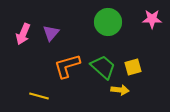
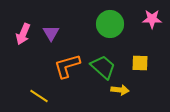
green circle: moved 2 px right, 2 px down
purple triangle: rotated 12 degrees counterclockwise
yellow square: moved 7 px right, 4 px up; rotated 18 degrees clockwise
yellow line: rotated 18 degrees clockwise
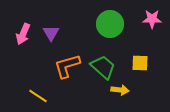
yellow line: moved 1 px left
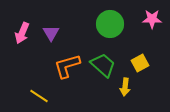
pink arrow: moved 1 px left, 1 px up
yellow square: rotated 30 degrees counterclockwise
green trapezoid: moved 2 px up
yellow arrow: moved 5 px right, 3 px up; rotated 90 degrees clockwise
yellow line: moved 1 px right
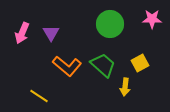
orange L-shape: rotated 124 degrees counterclockwise
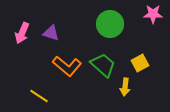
pink star: moved 1 px right, 5 px up
purple triangle: rotated 42 degrees counterclockwise
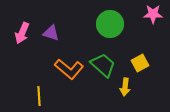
orange L-shape: moved 2 px right, 3 px down
yellow line: rotated 54 degrees clockwise
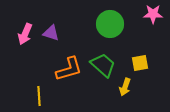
pink arrow: moved 3 px right, 1 px down
yellow square: rotated 18 degrees clockwise
orange L-shape: rotated 56 degrees counterclockwise
yellow arrow: rotated 12 degrees clockwise
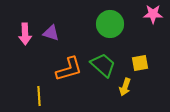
pink arrow: rotated 25 degrees counterclockwise
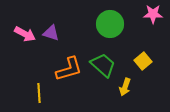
pink arrow: rotated 60 degrees counterclockwise
yellow square: moved 3 px right, 2 px up; rotated 30 degrees counterclockwise
yellow line: moved 3 px up
